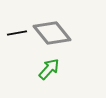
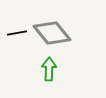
green arrow: rotated 40 degrees counterclockwise
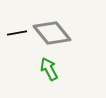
green arrow: rotated 30 degrees counterclockwise
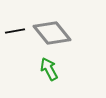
black line: moved 2 px left, 2 px up
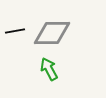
gray diamond: rotated 51 degrees counterclockwise
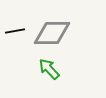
green arrow: rotated 15 degrees counterclockwise
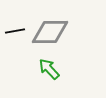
gray diamond: moved 2 px left, 1 px up
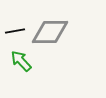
green arrow: moved 28 px left, 8 px up
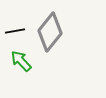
gray diamond: rotated 51 degrees counterclockwise
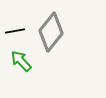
gray diamond: moved 1 px right
